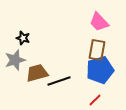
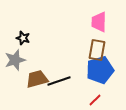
pink trapezoid: rotated 45 degrees clockwise
brown trapezoid: moved 6 px down
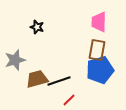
black star: moved 14 px right, 11 px up
red line: moved 26 px left
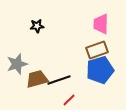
pink trapezoid: moved 2 px right, 2 px down
black star: moved 1 px up; rotated 24 degrees counterclockwise
brown rectangle: rotated 60 degrees clockwise
gray star: moved 2 px right, 4 px down
black line: moved 1 px up
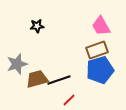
pink trapezoid: moved 2 px down; rotated 30 degrees counterclockwise
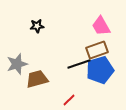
black line: moved 20 px right, 16 px up
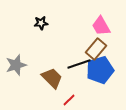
black star: moved 4 px right, 3 px up
brown rectangle: moved 1 px left, 1 px up; rotated 30 degrees counterclockwise
gray star: moved 1 px left, 1 px down
brown trapezoid: moved 15 px right, 1 px up; rotated 60 degrees clockwise
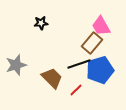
brown rectangle: moved 4 px left, 6 px up
red line: moved 7 px right, 10 px up
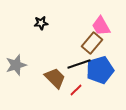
brown trapezoid: moved 3 px right
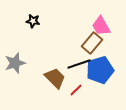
black star: moved 8 px left, 2 px up; rotated 16 degrees clockwise
gray star: moved 1 px left, 2 px up
